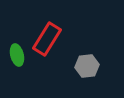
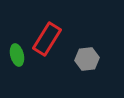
gray hexagon: moved 7 px up
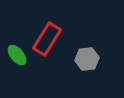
green ellipse: rotated 25 degrees counterclockwise
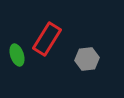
green ellipse: rotated 20 degrees clockwise
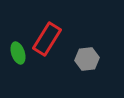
green ellipse: moved 1 px right, 2 px up
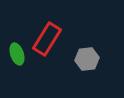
green ellipse: moved 1 px left, 1 px down
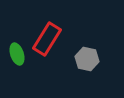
gray hexagon: rotated 20 degrees clockwise
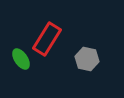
green ellipse: moved 4 px right, 5 px down; rotated 15 degrees counterclockwise
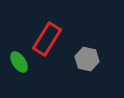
green ellipse: moved 2 px left, 3 px down
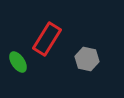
green ellipse: moved 1 px left
